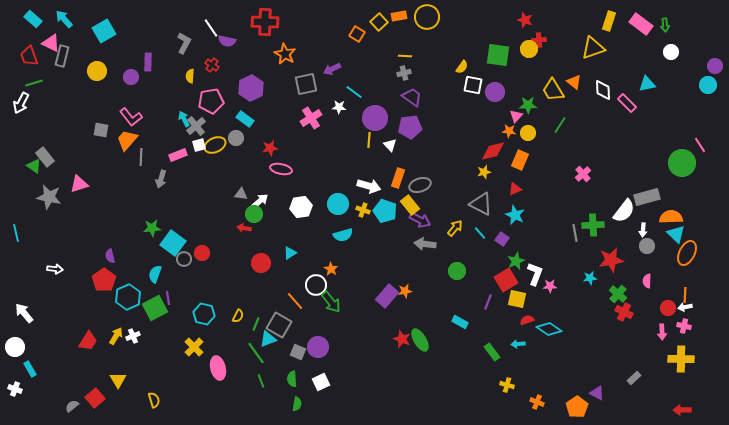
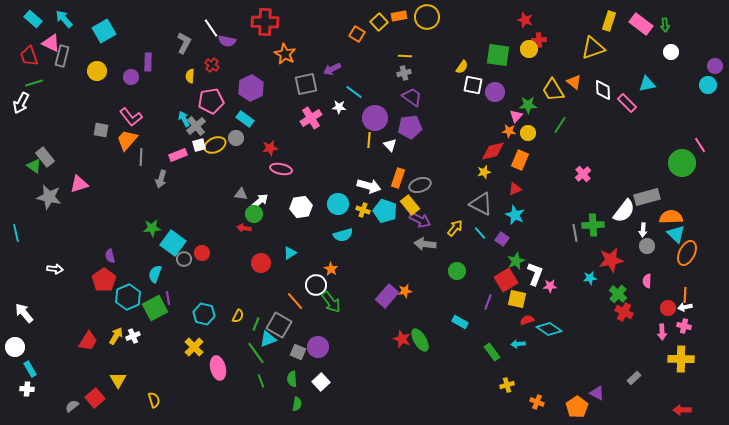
white square at (321, 382): rotated 18 degrees counterclockwise
yellow cross at (507, 385): rotated 32 degrees counterclockwise
white cross at (15, 389): moved 12 px right; rotated 16 degrees counterclockwise
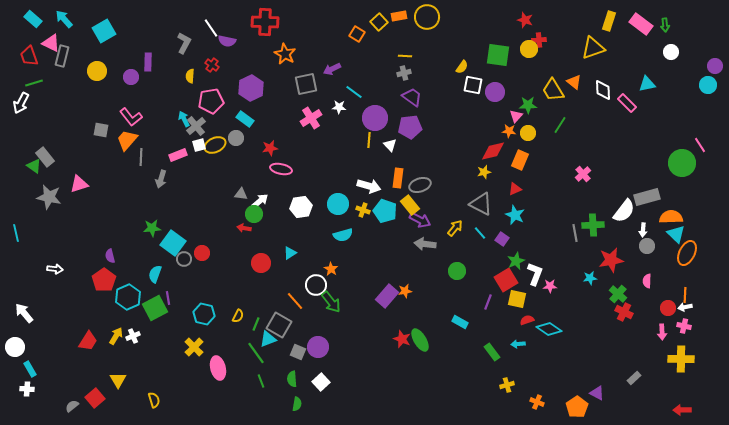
orange rectangle at (398, 178): rotated 12 degrees counterclockwise
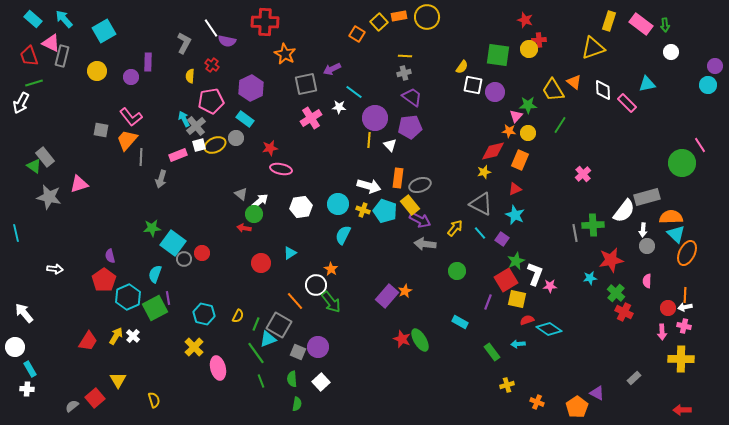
gray triangle at (241, 194): rotated 32 degrees clockwise
cyan semicircle at (343, 235): rotated 132 degrees clockwise
orange star at (405, 291): rotated 16 degrees counterclockwise
green cross at (618, 294): moved 2 px left, 1 px up
white cross at (133, 336): rotated 24 degrees counterclockwise
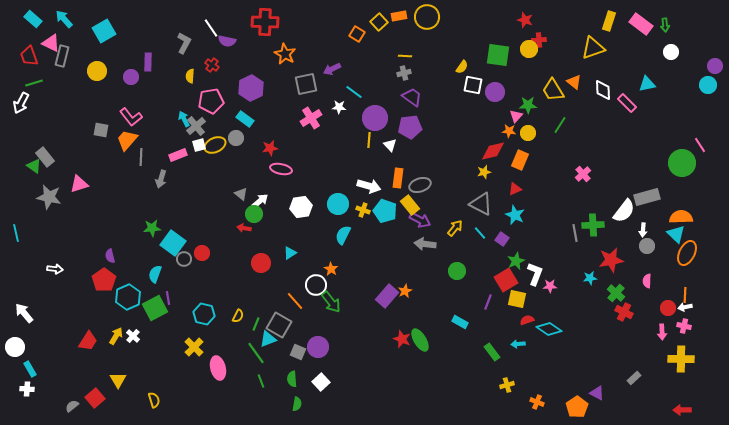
orange semicircle at (671, 217): moved 10 px right
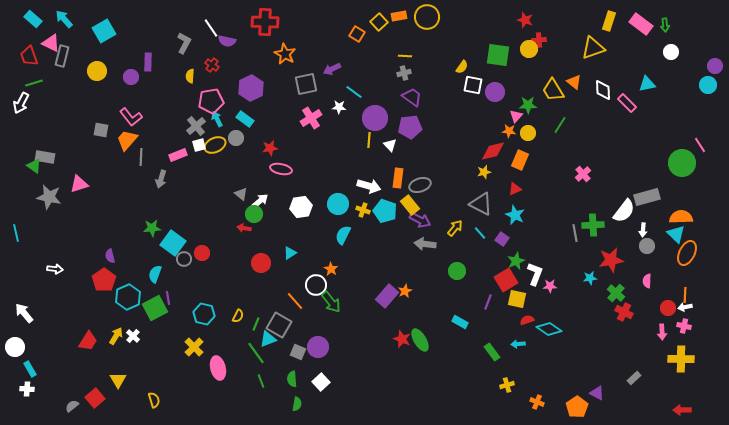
cyan arrow at (184, 119): moved 33 px right
gray rectangle at (45, 157): rotated 42 degrees counterclockwise
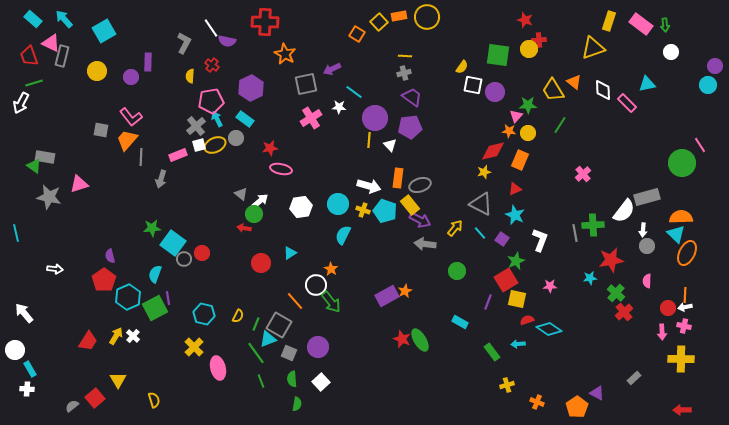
white L-shape at (535, 274): moved 5 px right, 34 px up
purple rectangle at (387, 296): rotated 20 degrees clockwise
red cross at (624, 312): rotated 24 degrees clockwise
white circle at (15, 347): moved 3 px down
gray square at (298, 352): moved 9 px left, 1 px down
